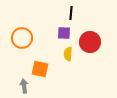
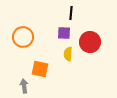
orange circle: moved 1 px right, 1 px up
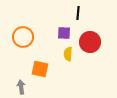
black line: moved 7 px right
gray arrow: moved 3 px left, 1 px down
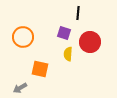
purple square: rotated 16 degrees clockwise
gray arrow: moved 1 px left, 1 px down; rotated 112 degrees counterclockwise
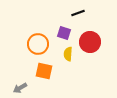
black line: rotated 64 degrees clockwise
orange circle: moved 15 px right, 7 px down
orange square: moved 4 px right, 2 px down
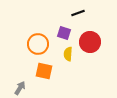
gray arrow: rotated 152 degrees clockwise
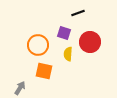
orange circle: moved 1 px down
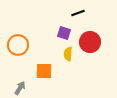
orange circle: moved 20 px left
orange square: rotated 12 degrees counterclockwise
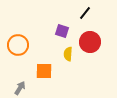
black line: moved 7 px right; rotated 32 degrees counterclockwise
purple square: moved 2 px left, 2 px up
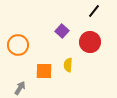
black line: moved 9 px right, 2 px up
purple square: rotated 24 degrees clockwise
yellow semicircle: moved 11 px down
